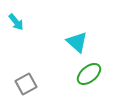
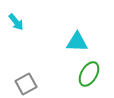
cyan triangle: rotated 40 degrees counterclockwise
green ellipse: rotated 20 degrees counterclockwise
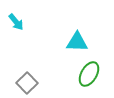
gray square: moved 1 px right, 1 px up; rotated 15 degrees counterclockwise
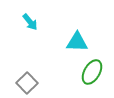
cyan arrow: moved 14 px right
green ellipse: moved 3 px right, 2 px up
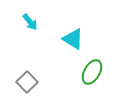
cyan triangle: moved 4 px left, 3 px up; rotated 30 degrees clockwise
gray square: moved 1 px up
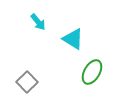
cyan arrow: moved 8 px right
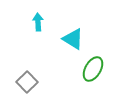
cyan arrow: rotated 144 degrees counterclockwise
green ellipse: moved 1 px right, 3 px up
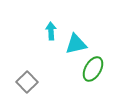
cyan arrow: moved 13 px right, 9 px down
cyan triangle: moved 3 px right, 5 px down; rotated 45 degrees counterclockwise
